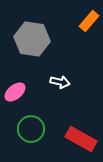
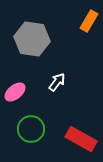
orange rectangle: rotated 10 degrees counterclockwise
white arrow: moved 3 px left; rotated 66 degrees counterclockwise
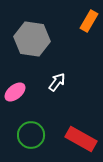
green circle: moved 6 px down
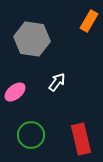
red rectangle: rotated 48 degrees clockwise
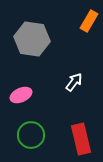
white arrow: moved 17 px right
pink ellipse: moved 6 px right, 3 px down; rotated 15 degrees clockwise
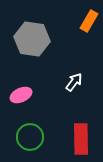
green circle: moved 1 px left, 2 px down
red rectangle: rotated 12 degrees clockwise
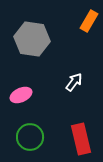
red rectangle: rotated 12 degrees counterclockwise
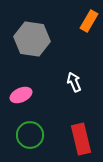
white arrow: rotated 60 degrees counterclockwise
green circle: moved 2 px up
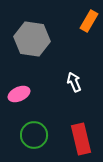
pink ellipse: moved 2 px left, 1 px up
green circle: moved 4 px right
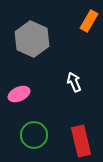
gray hexagon: rotated 16 degrees clockwise
red rectangle: moved 2 px down
